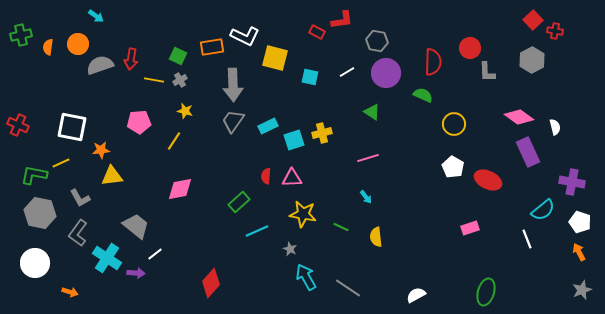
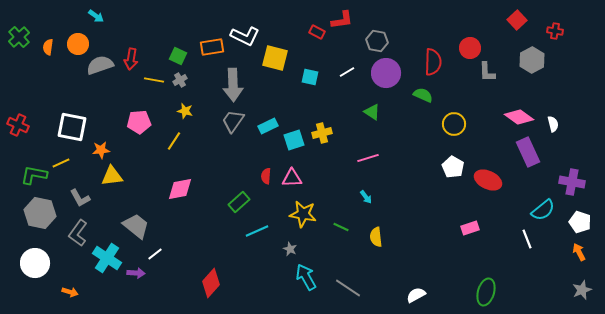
red square at (533, 20): moved 16 px left
green cross at (21, 35): moved 2 px left, 2 px down; rotated 30 degrees counterclockwise
white semicircle at (555, 127): moved 2 px left, 3 px up
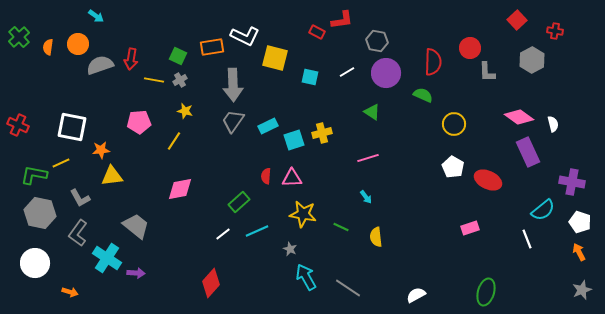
white line at (155, 254): moved 68 px right, 20 px up
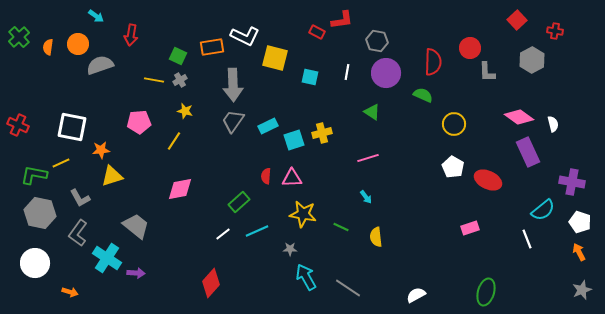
red arrow at (131, 59): moved 24 px up
white line at (347, 72): rotated 49 degrees counterclockwise
yellow triangle at (112, 176): rotated 10 degrees counterclockwise
gray star at (290, 249): rotated 24 degrees counterclockwise
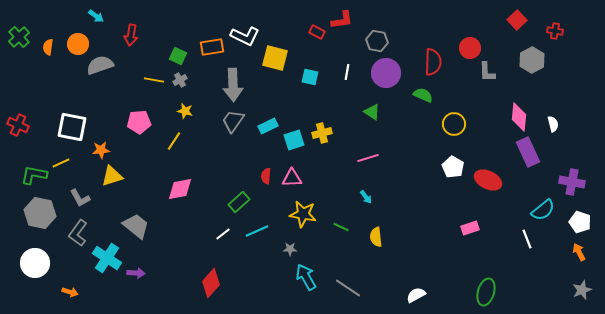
pink diamond at (519, 117): rotated 60 degrees clockwise
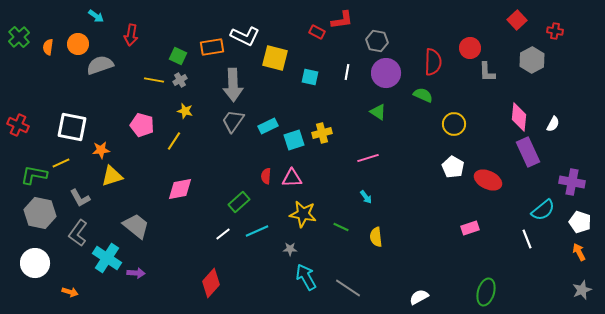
green triangle at (372, 112): moved 6 px right
pink pentagon at (139, 122): moved 3 px right, 3 px down; rotated 20 degrees clockwise
white semicircle at (553, 124): rotated 42 degrees clockwise
white semicircle at (416, 295): moved 3 px right, 2 px down
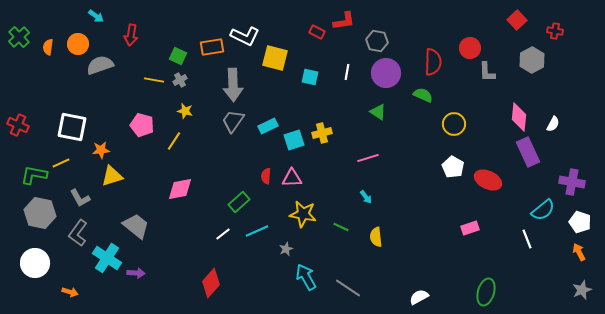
red L-shape at (342, 20): moved 2 px right, 1 px down
gray star at (290, 249): moved 4 px left; rotated 24 degrees counterclockwise
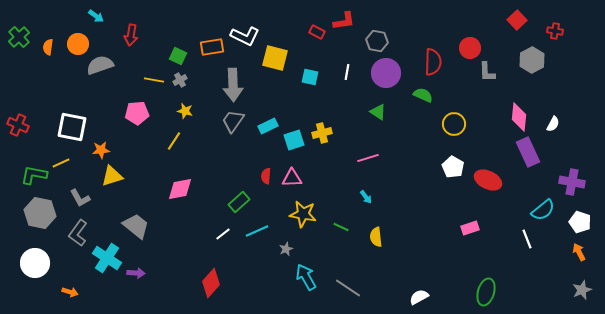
pink pentagon at (142, 125): moved 5 px left, 12 px up; rotated 20 degrees counterclockwise
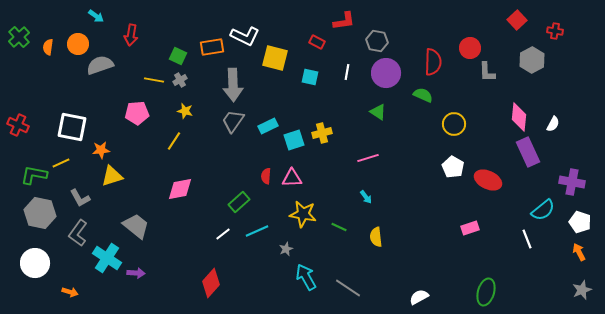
red rectangle at (317, 32): moved 10 px down
green line at (341, 227): moved 2 px left
